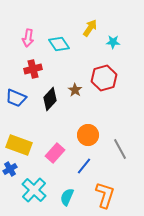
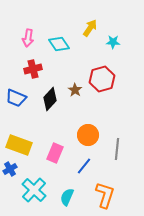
red hexagon: moved 2 px left, 1 px down
gray line: moved 3 px left; rotated 35 degrees clockwise
pink rectangle: rotated 18 degrees counterclockwise
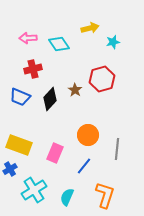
yellow arrow: rotated 42 degrees clockwise
pink arrow: rotated 78 degrees clockwise
cyan star: rotated 16 degrees counterclockwise
blue trapezoid: moved 4 px right, 1 px up
cyan cross: rotated 15 degrees clockwise
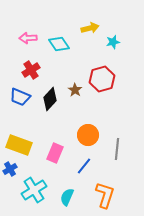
red cross: moved 2 px left, 1 px down; rotated 18 degrees counterclockwise
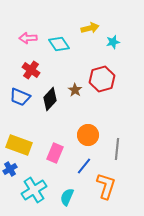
red cross: rotated 24 degrees counterclockwise
orange L-shape: moved 1 px right, 9 px up
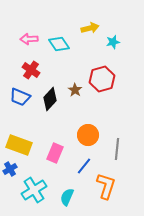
pink arrow: moved 1 px right, 1 px down
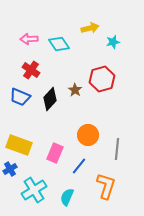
blue line: moved 5 px left
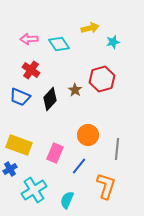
cyan semicircle: moved 3 px down
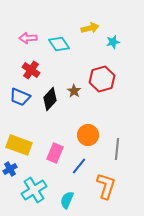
pink arrow: moved 1 px left, 1 px up
brown star: moved 1 px left, 1 px down
